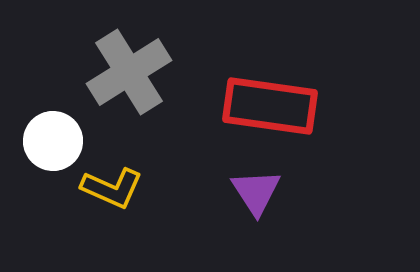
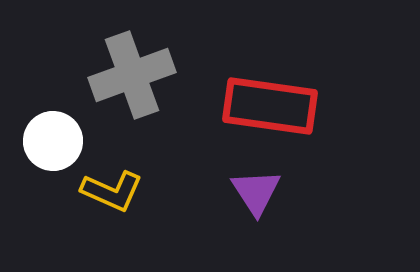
gray cross: moved 3 px right, 3 px down; rotated 12 degrees clockwise
yellow L-shape: moved 3 px down
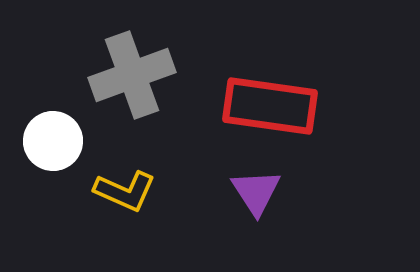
yellow L-shape: moved 13 px right
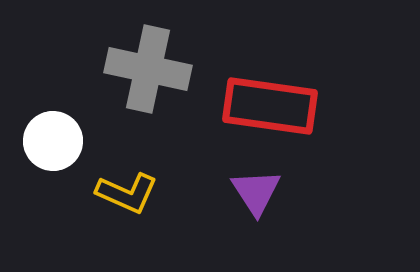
gray cross: moved 16 px right, 6 px up; rotated 32 degrees clockwise
yellow L-shape: moved 2 px right, 2 px down
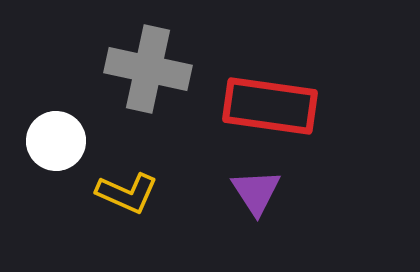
white circle: moved 3 px right
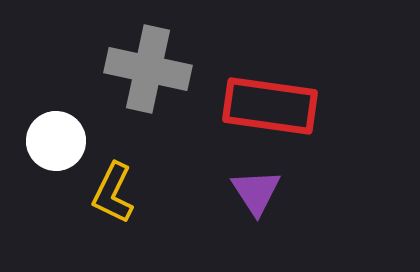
yellow L-shape: moved 14 px left; rotated 92 degrees clockwise
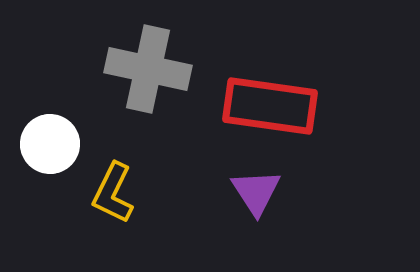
white circle: moved 6 px left, 3 px down
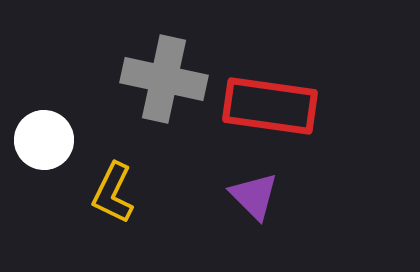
gray cross: moved 16 px right, 10 px down
white circle: moved 6 px left, 4 px up
purple triangle: moved 2 px left, 4 px down; rotated 12 degrees counterclockwise
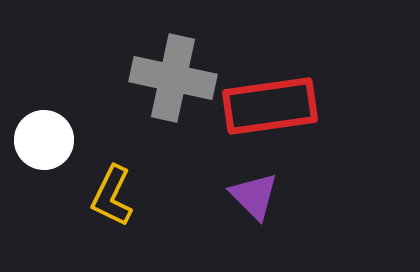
gray cross: moved 9 px right, 1 px up
red rectangle: rotated 16 degrees counterclockwise
yellow L-shape: moved 1 px left, 3 px down
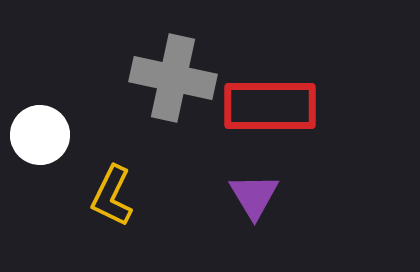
red rectangle: rotated 8 degrees clockwise
white circle: moved 4 px left, 5 px up
purple triangle: rotated 14 degrees clockwise
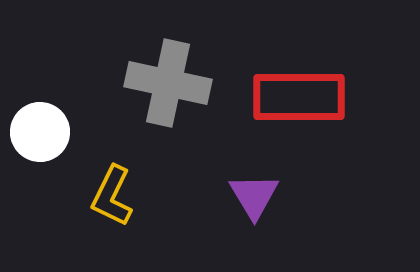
gray cross: moved 5 px left, 5 px down
red rectangle: moved 29 px right, 9 px up
white circle: moved 3 px up
